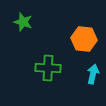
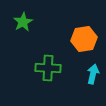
green star: rotated 24 degrees clockwise
orange hexagon: rotated 15 degrees counterclockwise
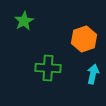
green star: moved 1 px right, 1 px up
orange hexagon: rotated 10 degrees counterclockwise
